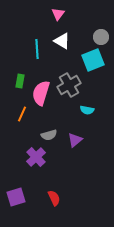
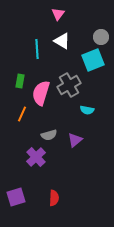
red semicircle: rotated 28 degrees clockwise
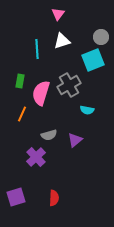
white triangle: rotated 48 degrees counterclockwise
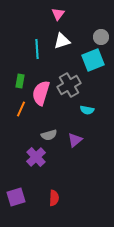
orange line: moved 1 px left, 5 px up
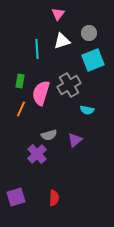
gray circle: moved 12 px left, 4 px up
purple cross: moved 1 px right, 3 px up
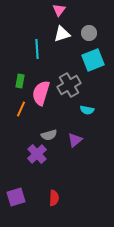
pink triangle: moved 1 px right, 4 px up
white triangle: moved 7 px up
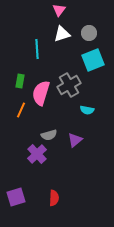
orange line: moved 1 px down
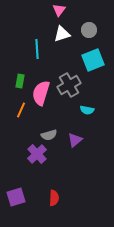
gray circle: moved 3 px up
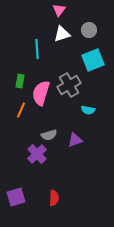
cyan semicircle: moved 1 px right
purple triangle: rotated 21 degrees clockwise
